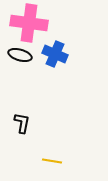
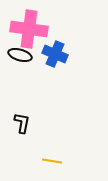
pink cross: moved 6 px down
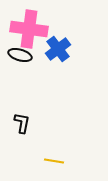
blue cross: moved 3 px right, 5 px up; rotated 30 degrees clockwise
yellow line: moved 2 px right
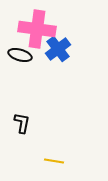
pink cross: moved 8 px right
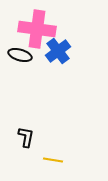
blue cross: moved 2 px down
black L-shape: moved 4 px right, 14 px down
yellow line: moved 1 px left, 1 px up
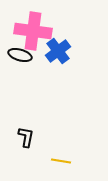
pink cross: moved 4 px left, 2 px down
yellow line: moved 8 px right, 1 px down
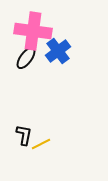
black ellipse: moved 6 px right, 3 px down; rotated 70 degrees counterclockwise
black L-shape: moved 2 px left, 2 px up
yellow line: moved 20 px left, 17 px up; rotated 36 degrees counterclockwise
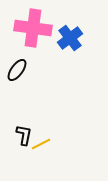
pink cross: moved 3 px up
blue cross: moved 12 px right, 13 px up
black ellipse: moved 9 px left, 12 px down
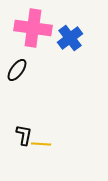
yellow line: rotated 30 degrees clockwise
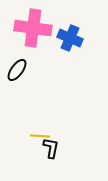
blue cross: rotated 30 degrees counterclockwise
black L-shape: moved 27 px right, 13 px down
yellow line: moved 1 px left, 8 px up
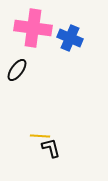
black L-shape: rotated 25 degrees counterclockwise
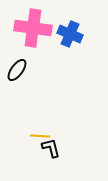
blue cross: moved 4 px up
